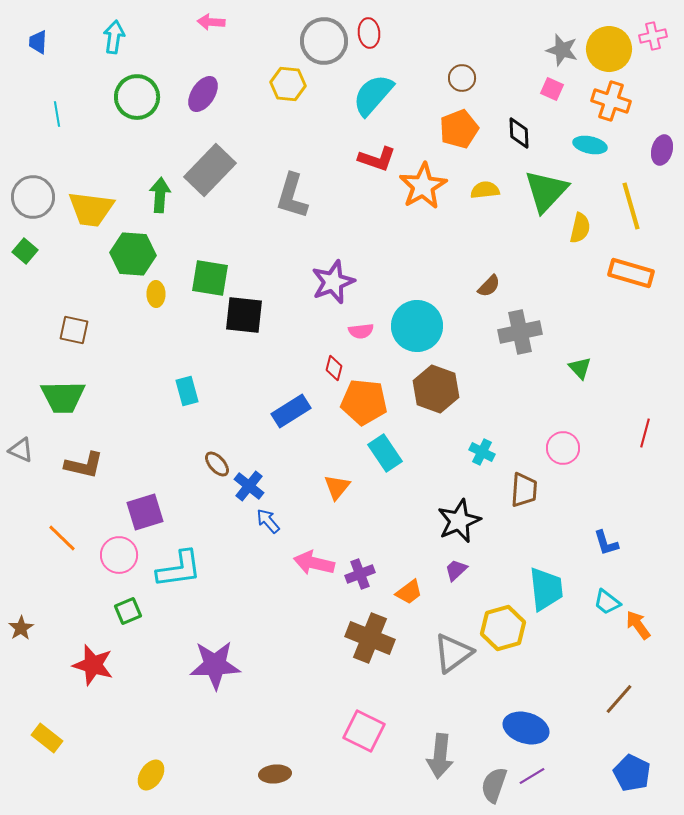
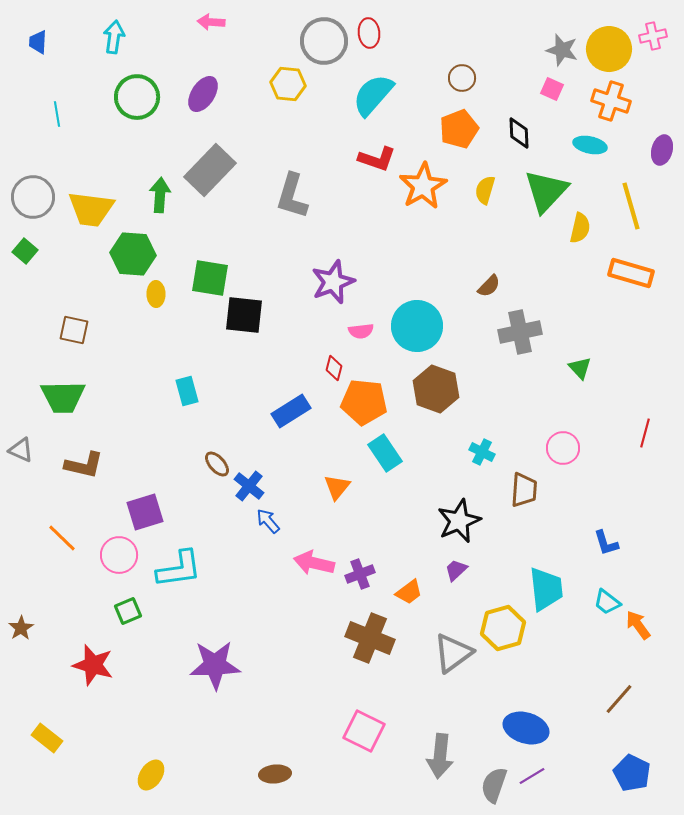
yellow semicircle at (485, 190): rotated 68 degrees counterclockwise
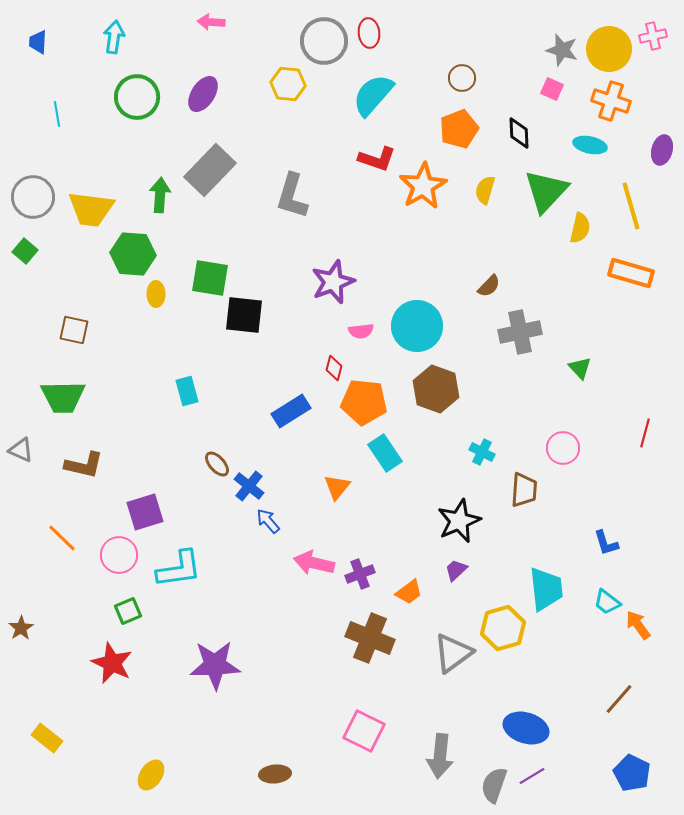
red star at (93, 665): moved 19 px right, 2 px up; rotated 9 degrees clockwise
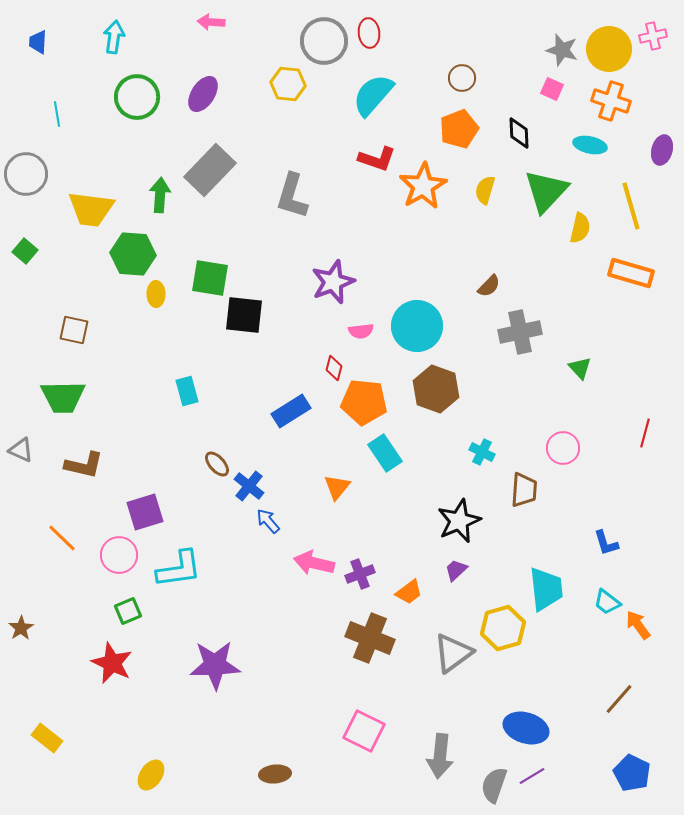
gray circle at (33, 197): moved 7 px left, 23 px up
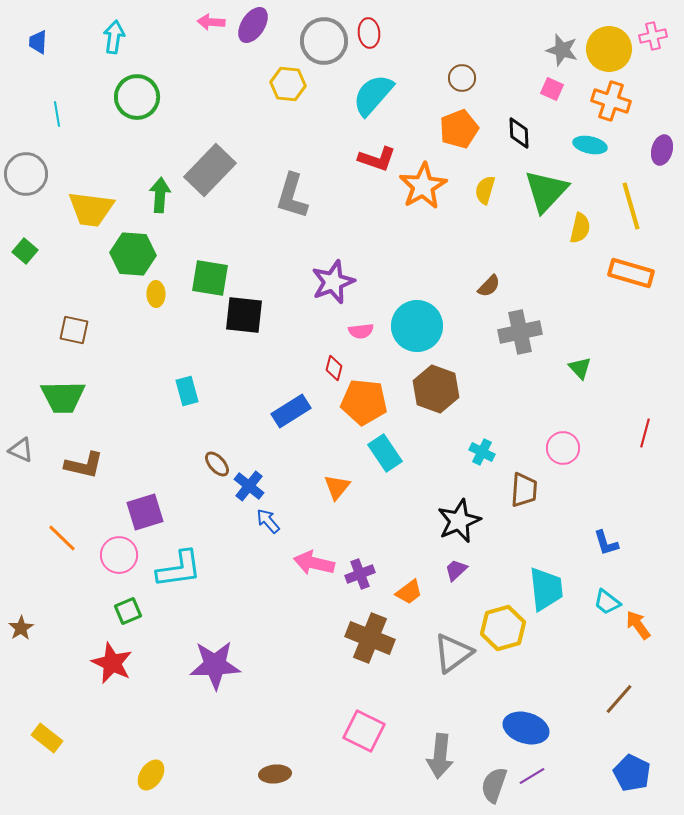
purple ellipse at (203, 94): moved 50 px right, 69 px up
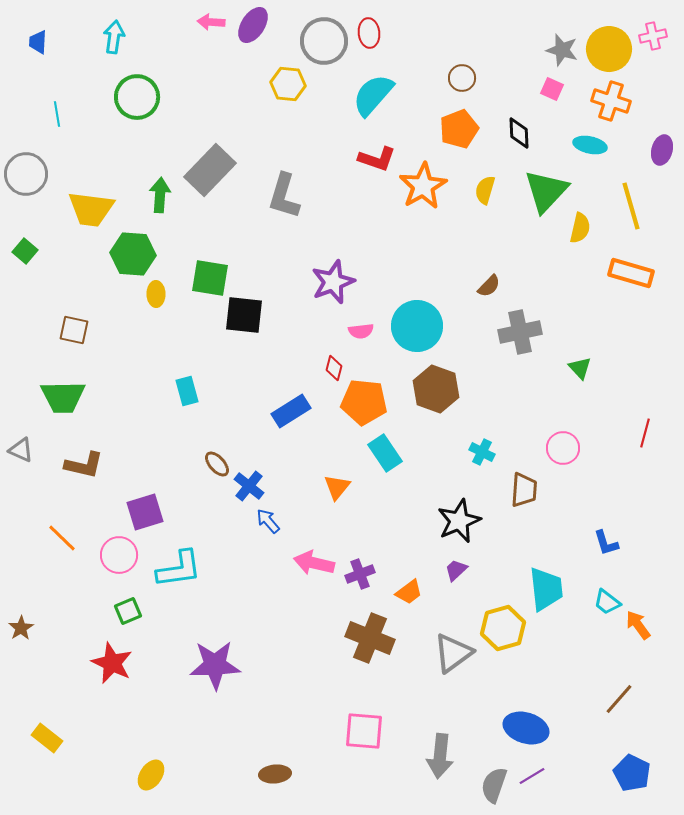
gray L-shape at (292, 196): moved 8 px left
pink square at (364, 731): rotated 21 degrees counterclockwise
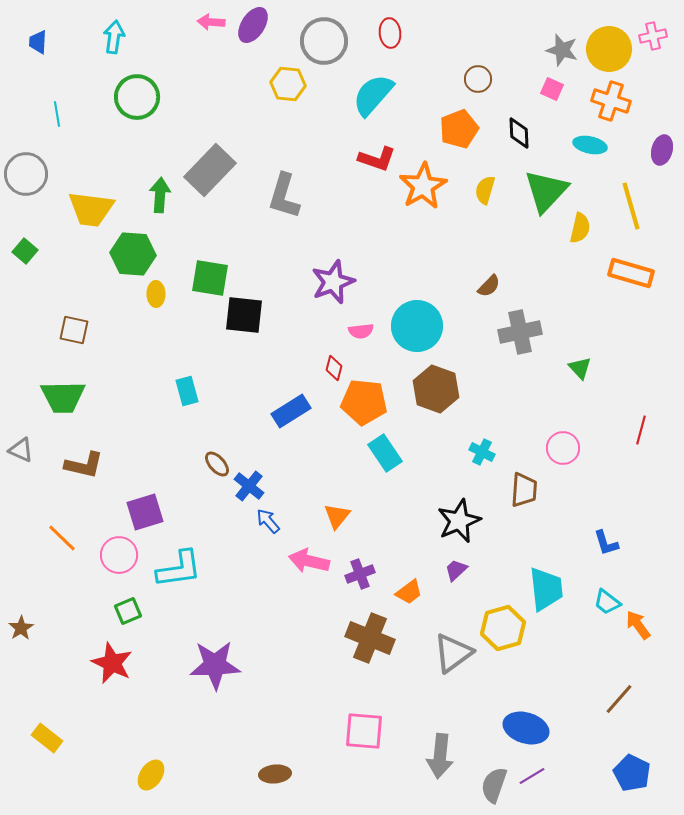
red ellipse at (369, 33): moved 21 px right
brown circle at (462, 78): moved 16 px right, 1 px down
red line at (645, 433): moved 4 px left, 3 px up
orange triangle at (337, 487): moved 29 px down
pink arrow at (314, 563): moved 5 px left, 2 px up
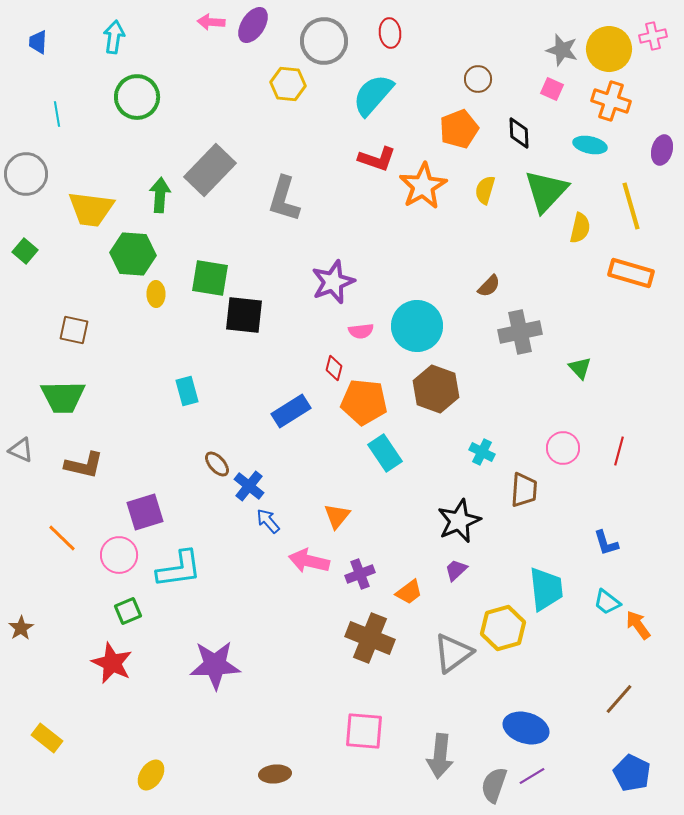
gray L-shape at (284, 196): moved 3 px down
red line at (641, 430): moved 22 px left, 21 px down
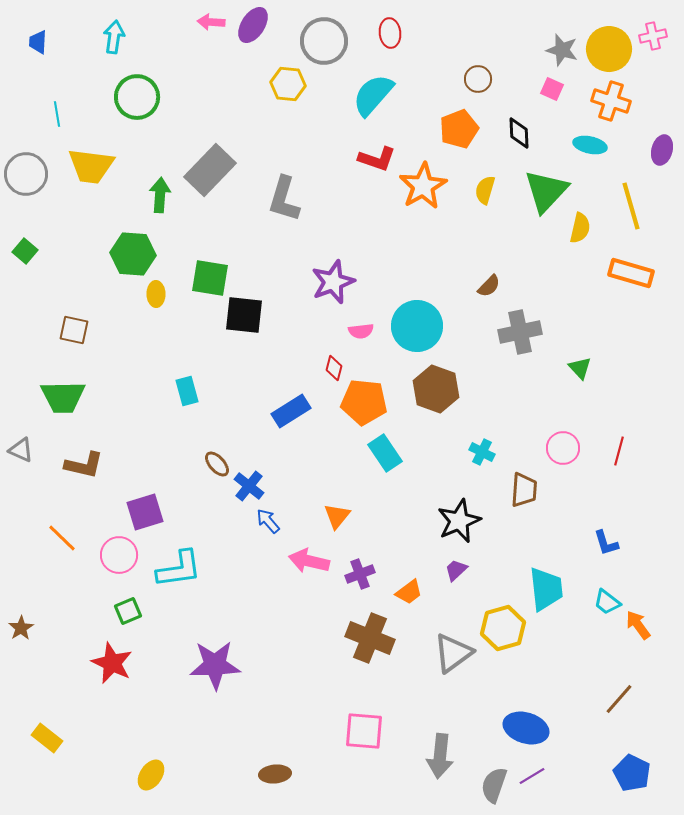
yellow trapezoid at (91, 209): moved 43 px up
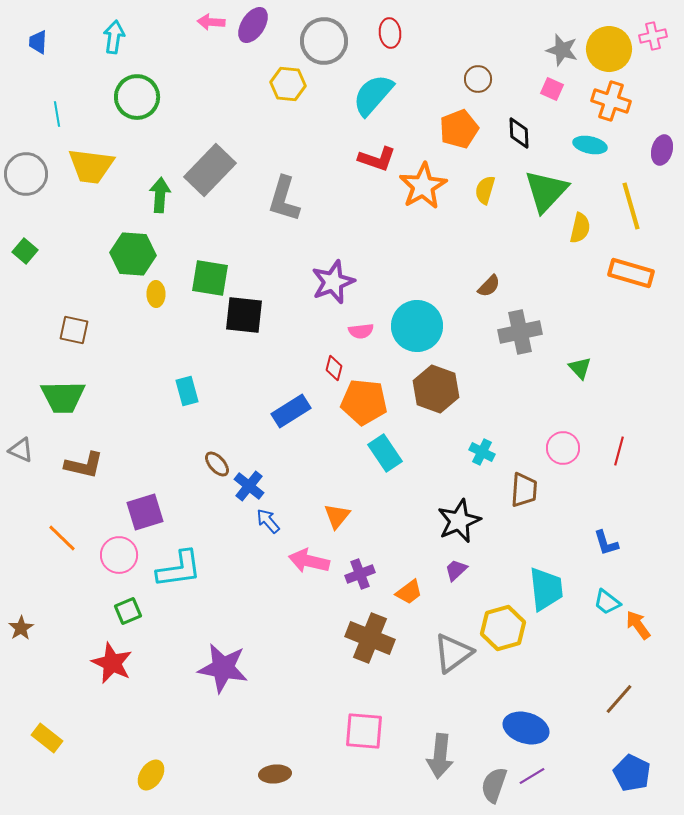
purple star at (215, 665): moved 8 px right, 3 px down; rotated 12 degrees clockwise
